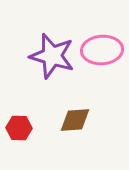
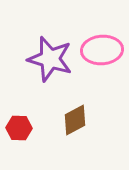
purple star: moved 2 px left, 3 px down
brown diamond: rotated 24 degrees counterclockwise
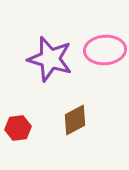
pink ellipse: moved 3 px right
red hexagon: moved 1 px left; rotated 10 degrees counterclockwise
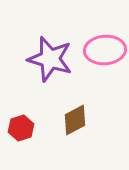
red hexagon: moved 3 px right; rotated 10 degrees counterclockwise
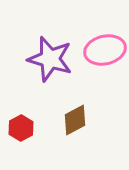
pink ellipse: rotated 9 degrees counterclockwise
red hexagon: rotated 10 degrees counterclockwise
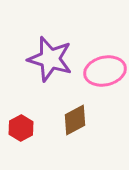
pink ellipse: moved 21 px down
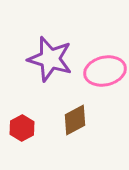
red hexagon: moved 1 px right
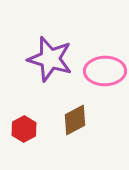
pink ellipse: rotated 12 degrees clockwise
red hexagon: moved 2 px right, 1 px down
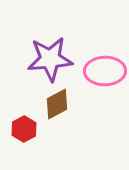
purple star: rotated 21 degrees counterclockwise
brown diamond: moved 18 px left, 16 px up
